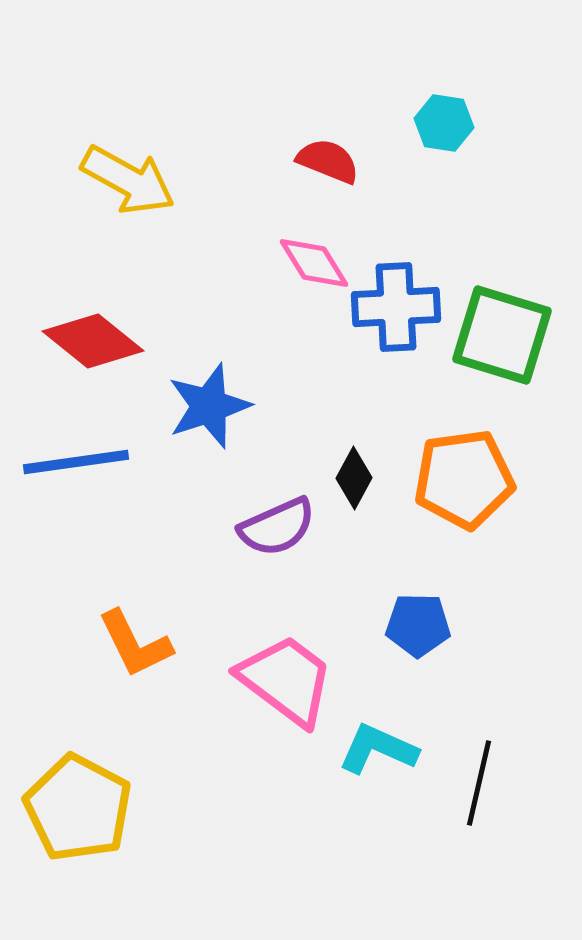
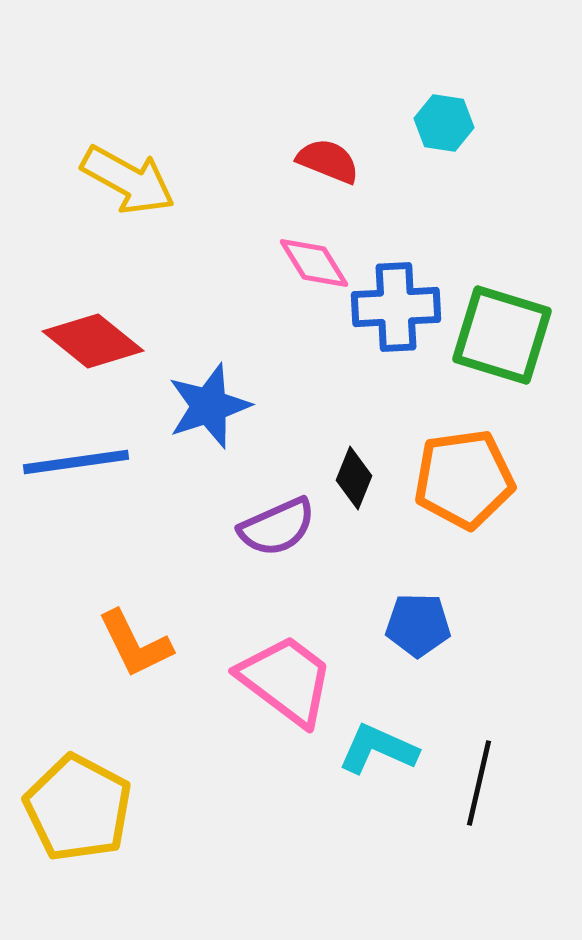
black diamond: rotated 6 degrees counterclockwise
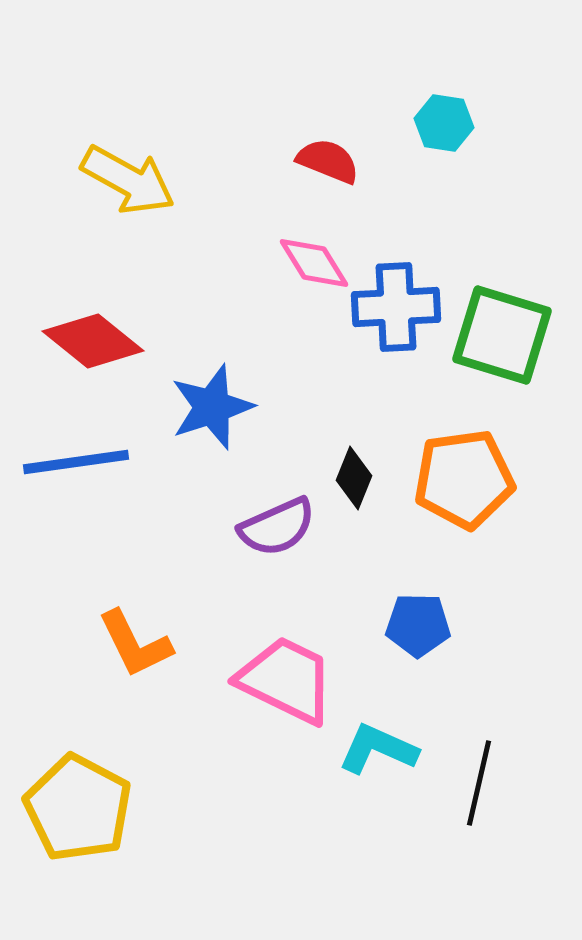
blue star: moved 3 px right, 1 px down
pink trapezoid: rotated 11 degrees counterclockwise
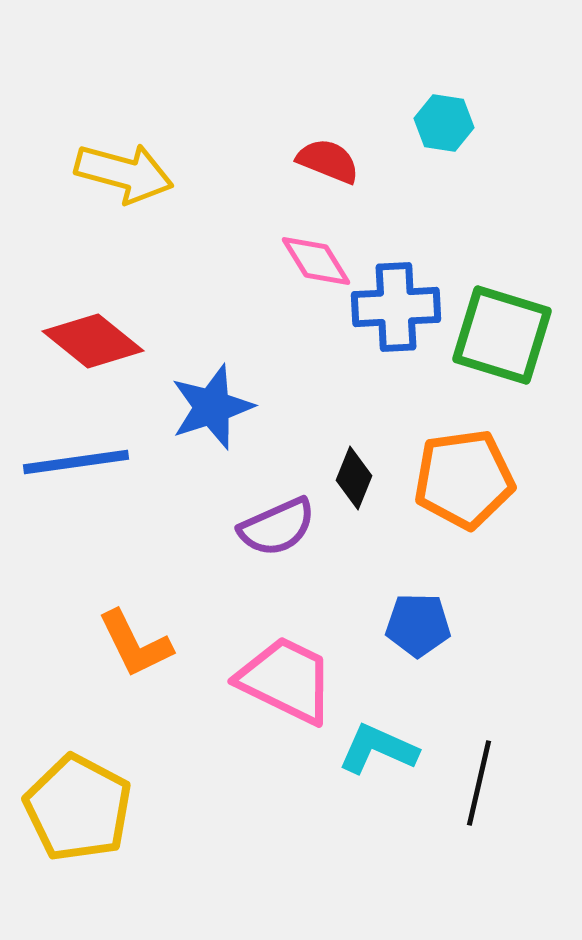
yellow arrow: moved 4 px left, 7 px up; rotated 14 degrees counterclockwise
pink diamond: moved 2 px right, 2 px up
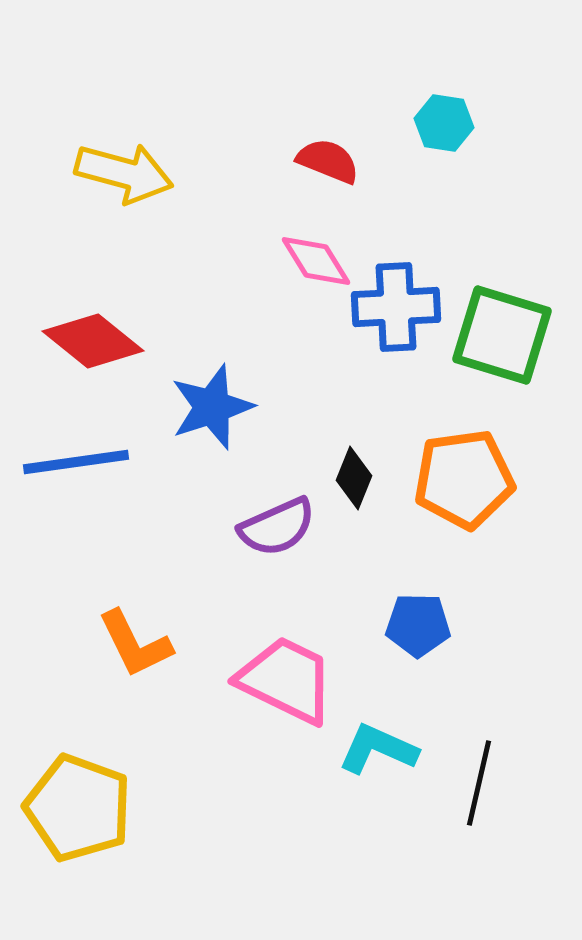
yellow pentagon: rotated 8 degrees counterclockwise
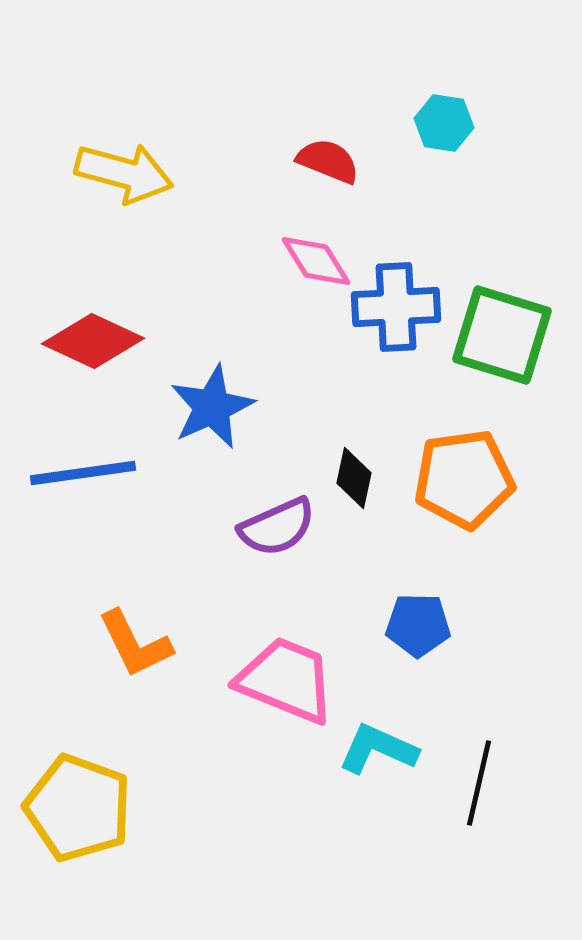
red diamond: rotated 14 degrees counterclockwise
blue star: rotated 6 degrees counterclockwise
blue line: moved 7 px right, 11 px down
black diamond: rotated 10 degrees counterclockwise
pink trapezoid: rotated 4 degrees counterclockwise
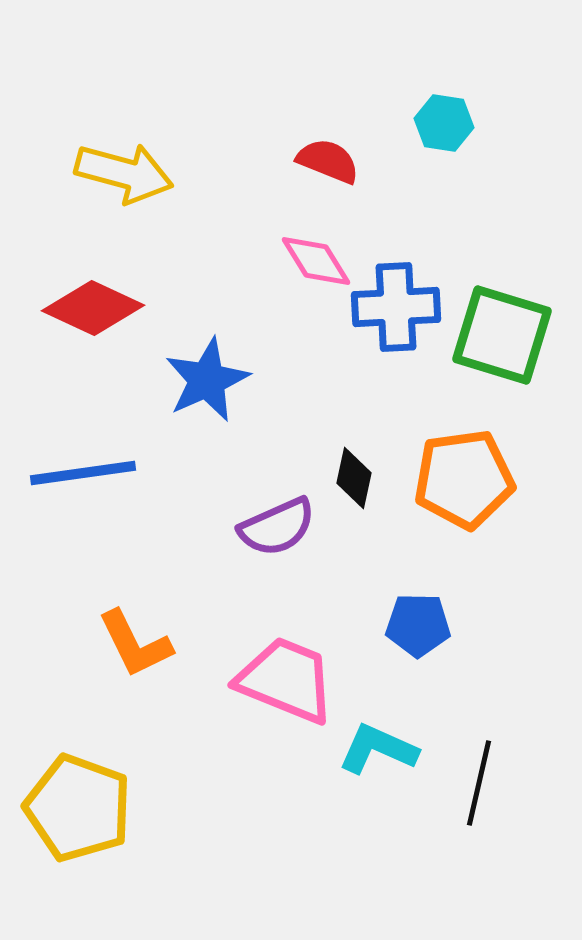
red diamond: moved 33 px up
blue star: moved 5 px left, 27 px up
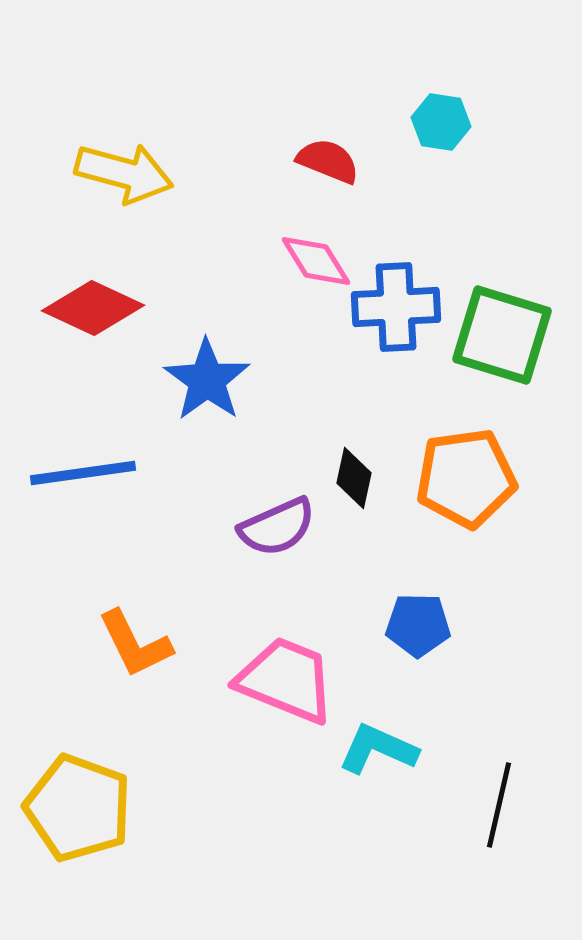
cyan hexagon: moved 3 px left, 1 px up
blue star: rotated 12 degrees counterclockwise
orange pentagon: moved 2 px right, 1 px up
black line: moved 20 px right, 22 px down
